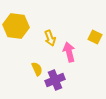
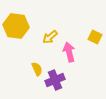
yellow arrow: moved 1 px up; rotated 70 degrees clockwise
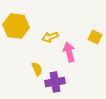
yellow arrow: rotated 21 degrees clockwise
purple cross: moved 2 px down; rotated 12 degrees clockwise
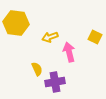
yellow hexagon: moved 3 px up
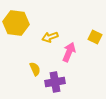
pink arrow: rotated 36 degrees clockwise
yellow semicircle: moved 2 px left
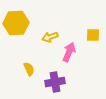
yellow hexagon: rotated 10 degrees counterclockwise
yellow square: moved 2 px left, 2 px up; rotated 24 degrees counterclockwise
yellow semicircle: moved 6 px left
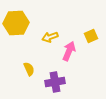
yellow square: moved 2 px left, 1 px down; rotated 24 degrees counterclockwise
pink arrow: moved 1 px up
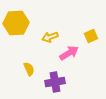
pink arrow: moved 2 px down; rotated 36 degrees clockwise
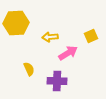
yellow arrow: rotated 14 degrees clockwise
pink arrow: moved 1 px left
purple cross: moved 2 px right, 1 px up; rotated 12 degrees clockwise
